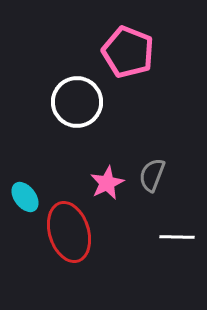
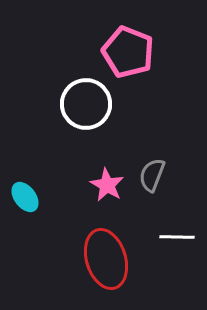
white circle: moved 9 px right, 2 px down
pink star: moved 2 px down; rotated 16 degrees counterclockwise
red ellipse: moved 37 px right, 27 px down
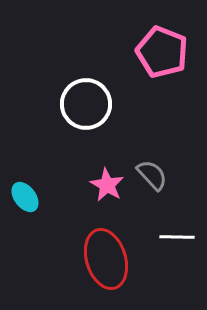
pink pentagon: moved 34 px right
gray semicircle: rotated 116 degrees clockwise
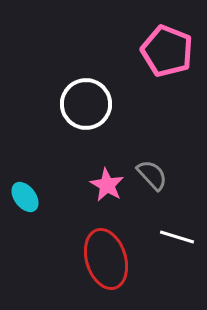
pink pentagon: moved 5 px right, 1 px up
white line: rotated 16 degrees clockwise
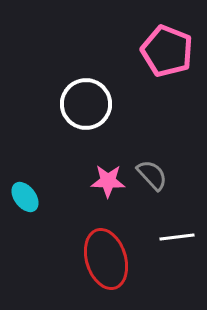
pink star: moved 1 px right, 4 px up; rotated 28 degrees counterclockwise
white line: rotated 24 degrees counterclockwise
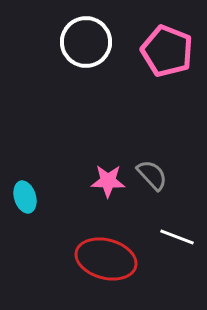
white circle: moved 62 px up
cyan ellipse: rotated 20 degrees clockwise
white line: rotated 28 degrees clockwise
red ellipse: rotated 58 degrees counterclockwise
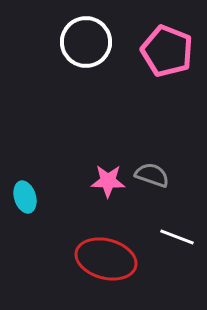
gray semicircle: rotated 28 degrees counterclockwise
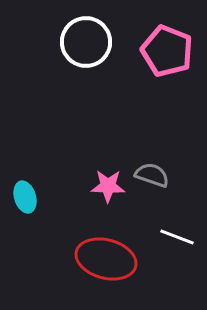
pink star: moved 5 px down
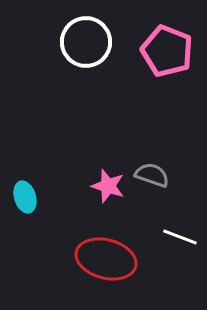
pink star: rotated 16 degrees clockwise
white line: moved 3 px right
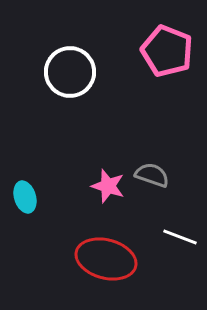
white circle: moved 16 px left, 30 px down
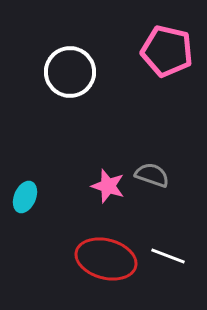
pink pentagon: rotated 9 degrees counterclockwise
cyan ellipse: rotated 40 degrees clockwise
white line: moved 12 px left, 19 px down
